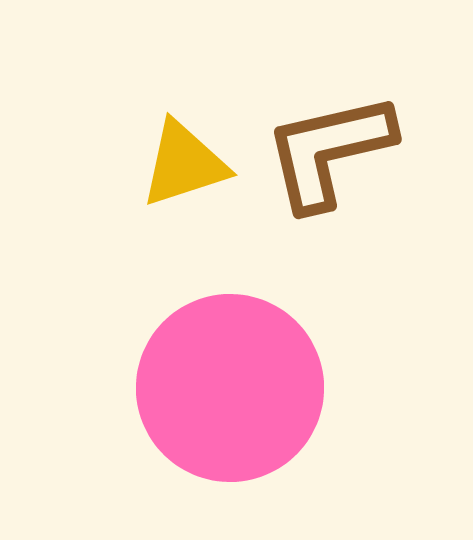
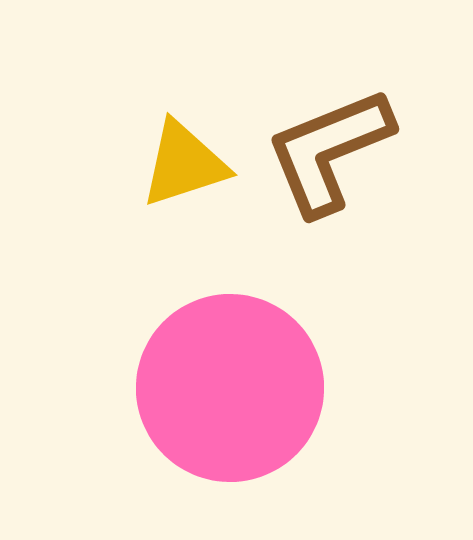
brown L-shape: rotated 9 degrees counterclockwise
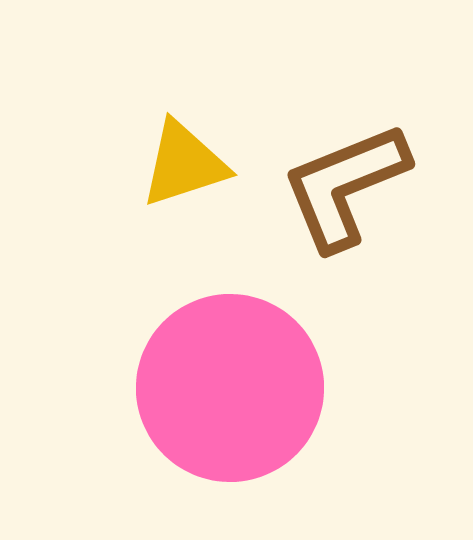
brown L-shape: moved 16 px right, 35 px down
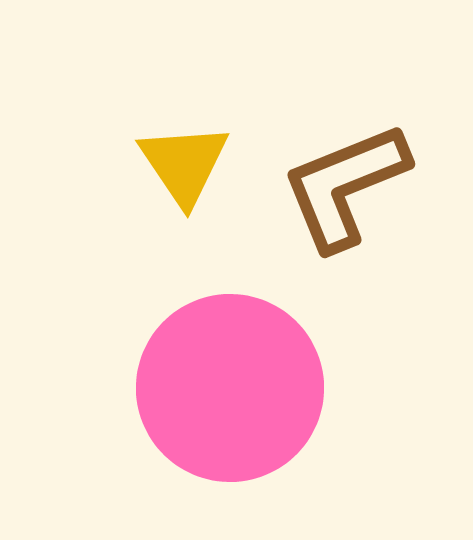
yellow triangle: rotated 46 degrees counterclockwise
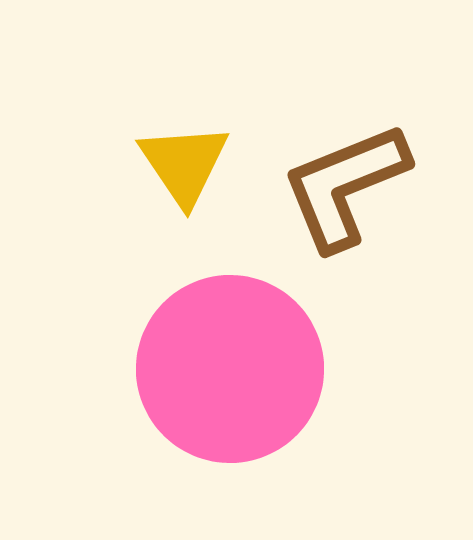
pink circle: moved 19 px up
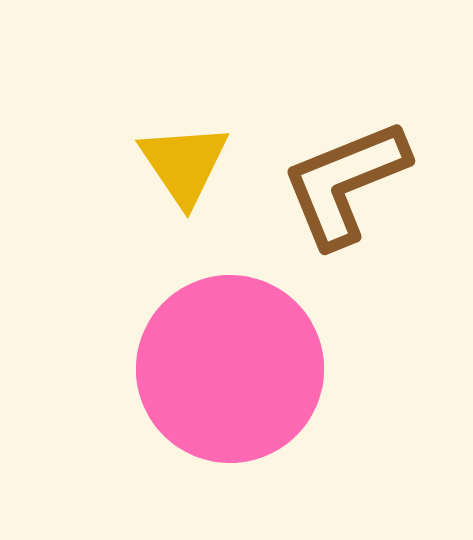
brown L-shape: moved 3 px up
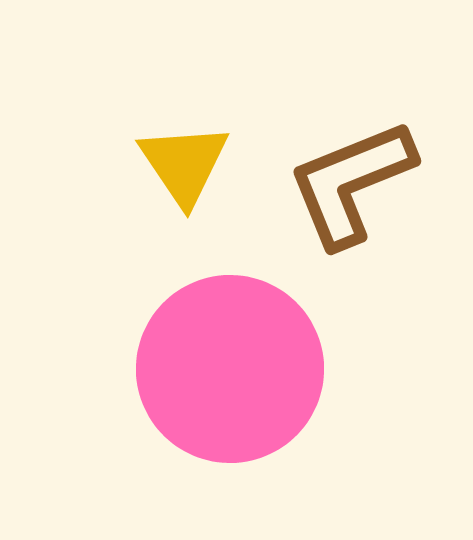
brown L-shape: moved 6 px right
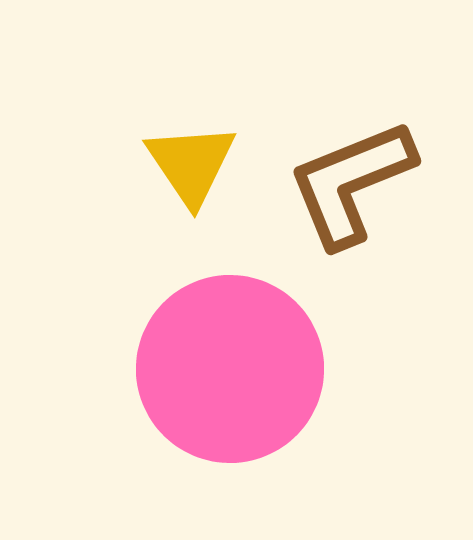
yellow triangle: moved 7 px right
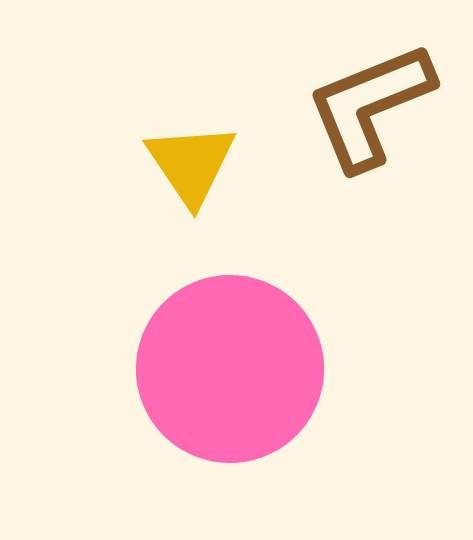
brown L-shape: moved 19 px right, 77 px up
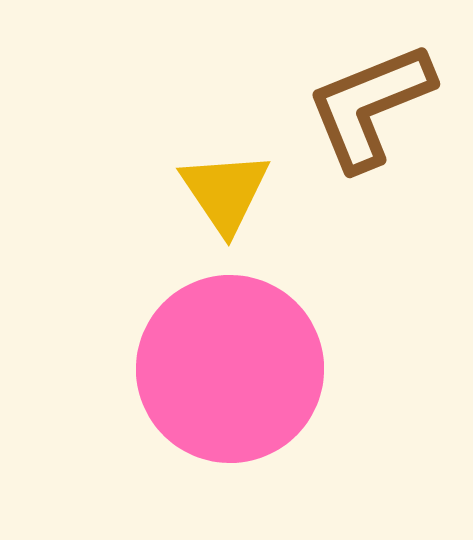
yellow triangle: moved 34 px right, 28 px down
